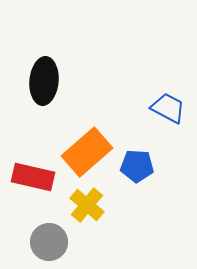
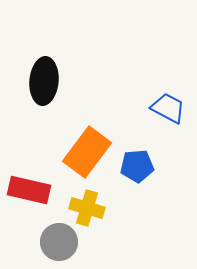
orange rectangle: rotated 12 degrees counterclockwise
blue pentagon: rotated 8 degrees counterclockwise
red rectangle: moved 4 px left, 13 px down
yellow cross: moved 3 px down; rotated 24 degrees counterclockwise
gray circle: moved 10 px right
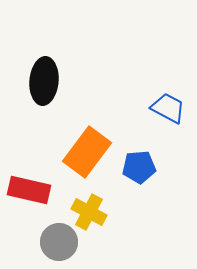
blue pentagon: moved 2 px right, 1 px down
yellow cross: moved 2 px right, 4 px down; rotated 12 degrees clockwise
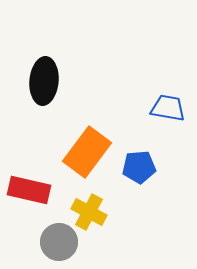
blue trapezoid: rotated 18 degrees counterclockwise
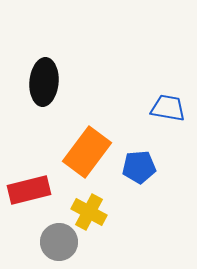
black ellipse: moved 1 px down
red rectangle: rotated 27 degrees counterclockwise
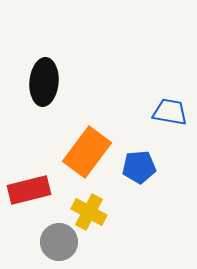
blue trapezoid: moved 2 px right, 4 px down
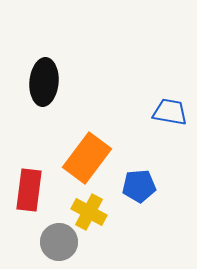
orange rectangle: moved 6 px down
blue pentagon: moved 19 px down
red rectangle: rotated 69 degrees counterclockwise
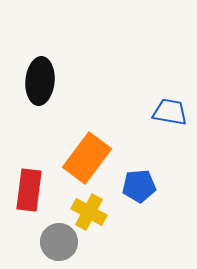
black ellipse: moved 4 px left, 1 px up
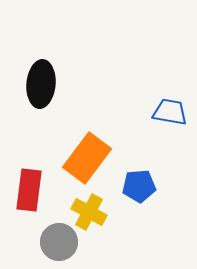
black ellipse: moved 1 px right, 3 px down
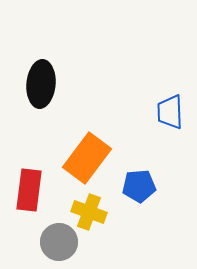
blue trapezoid: rotated 102 degrees counterclockwise
yellow cross: rotated 8 degrees counterclockwise
